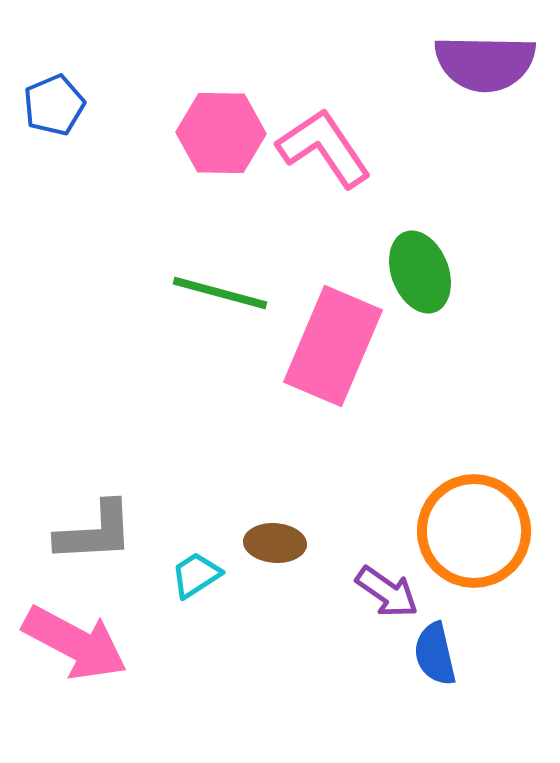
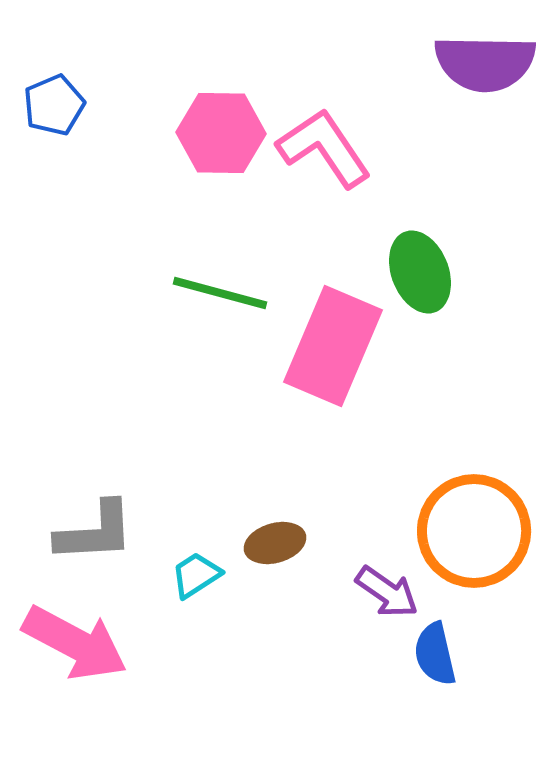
brown ellipse: rotated 20 degrees counterclockwise
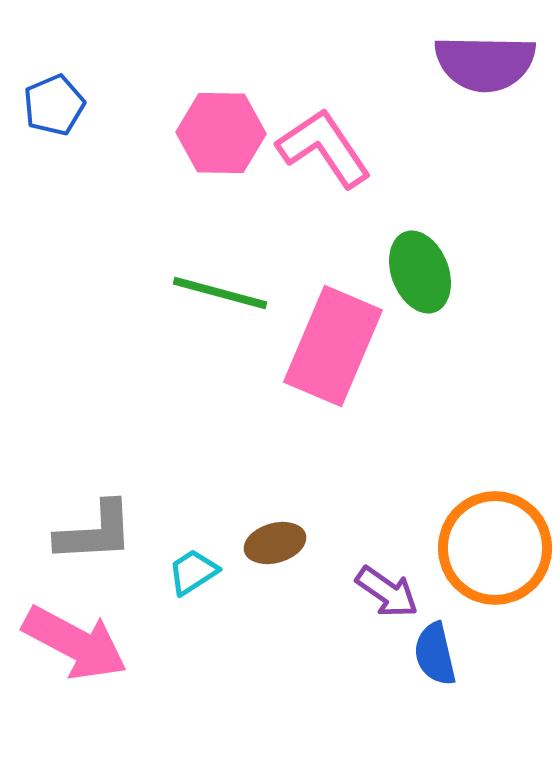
orange circle: moved 21 px right, 17 px down
cyan trapezoid: moved 3 px left, 3 px up
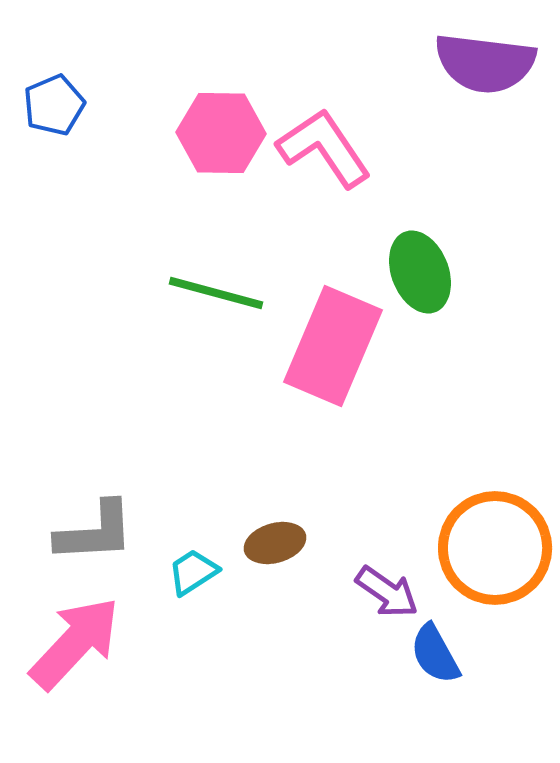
purple semicircle: rotated 6 degrees clockwise
green line: moved 4 px left
pink arrow: rotated 75 degrees counterclockwise
blue semicircle: rotated 16 degrees counterclockwise
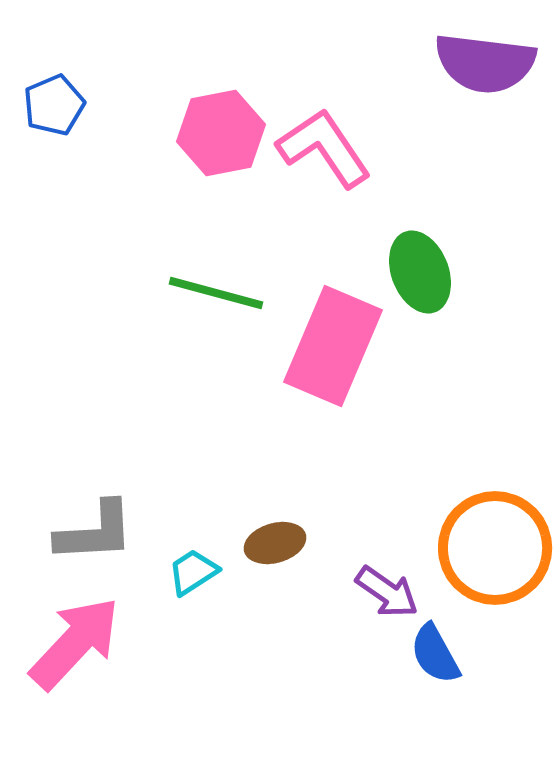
pink hexagon: rotated 12 degrees counterclockwise
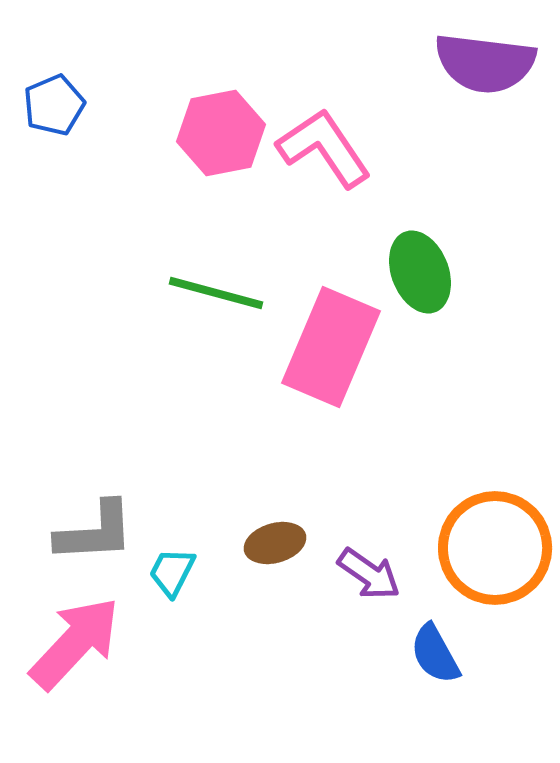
pink rectangle: moved 2 px left, 1 px down
cyan trapezoid: moved 21 px left; rotated 30 degrees counterclockwise
purple arrow: moved 18 px left, 18 px up
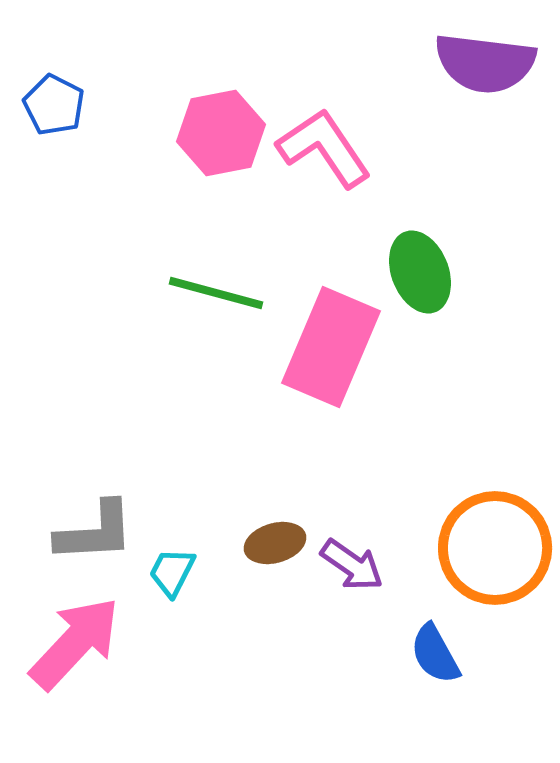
blue pentagon: rotated 22 degrees counterclockwise
purple arrow: moved 17 px left, 9 px up
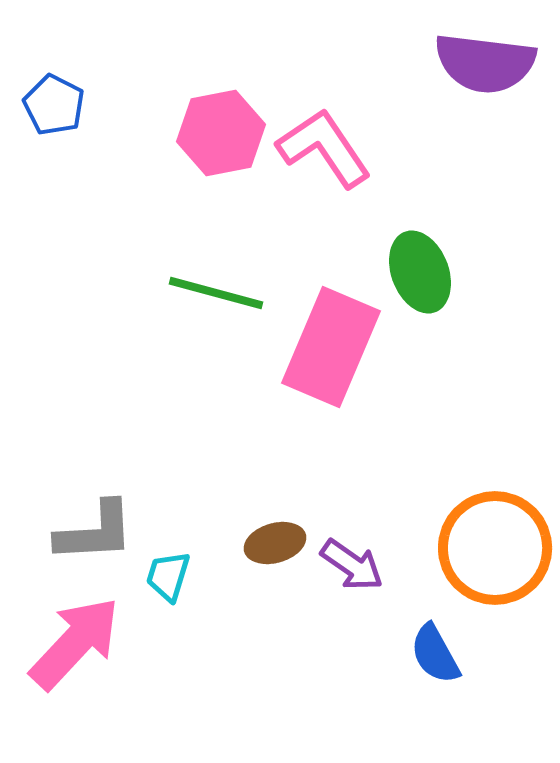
cyan trapezoid: moved 4 px left, 4 px down; rotated 10 degrees counterclockwise
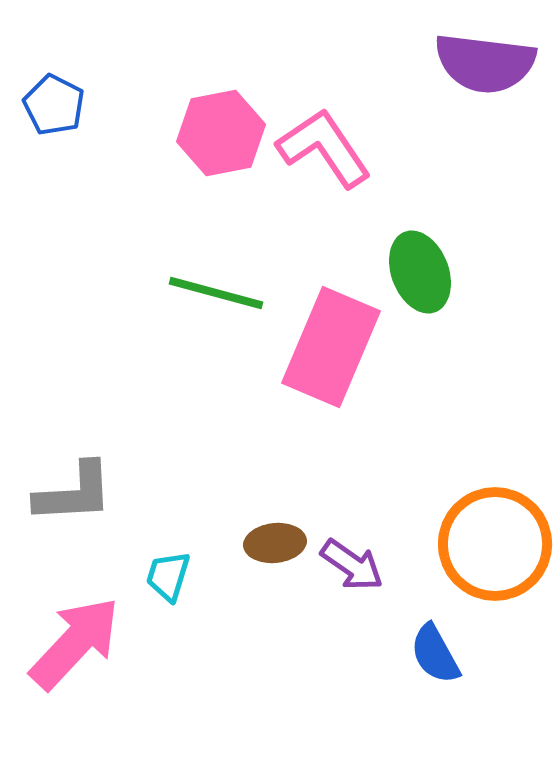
gray L-shape: moved 21 px left, 39 px up
brown ellipse: rotated 10 degrees clockwise
orange circle: moved 4 px up
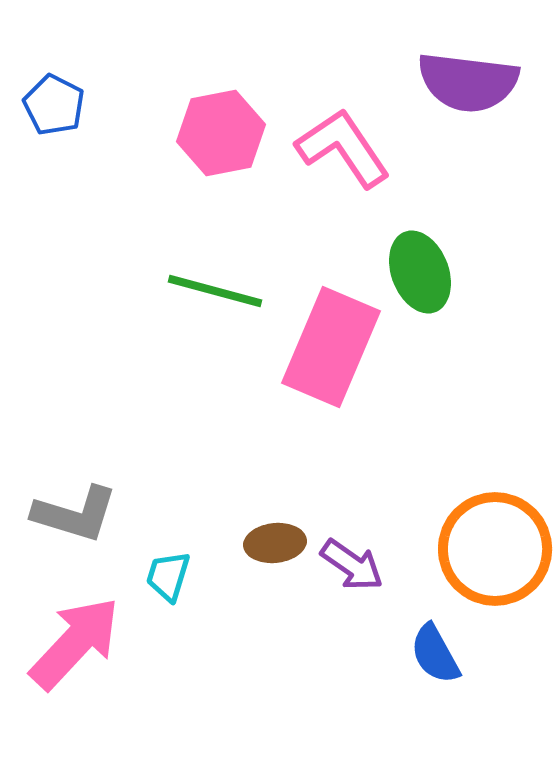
purple semicircle: moved 17 px left, 19 px down
pink L-shape: moved 19 px right
green line: moved 1 px left, 2 px up
gray L-shape: moved 1 px right, 21 px down; rotated 20 degrees clockwise
orange circle: moved 5 px down
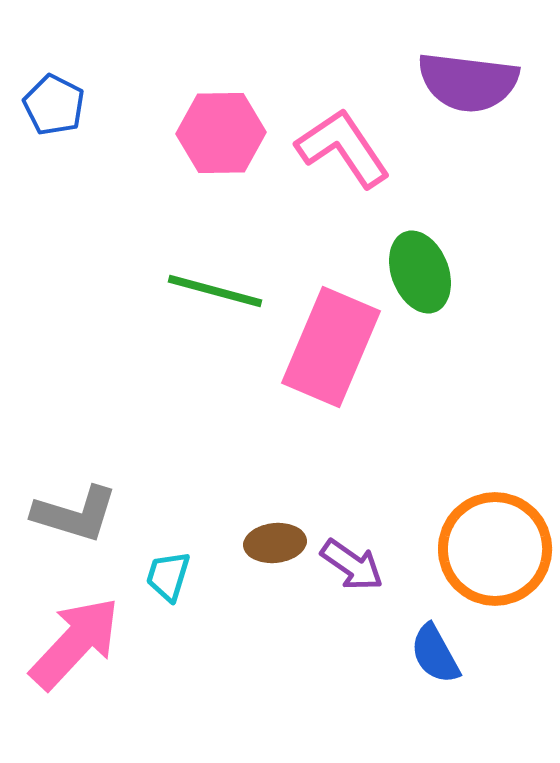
pink hexagon: rotated 10 degrees clockwise
